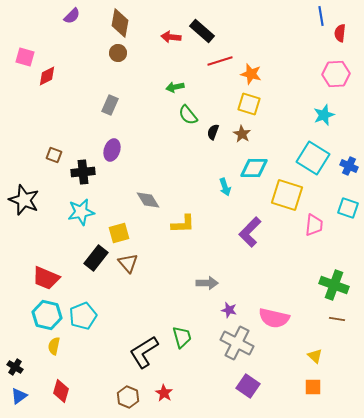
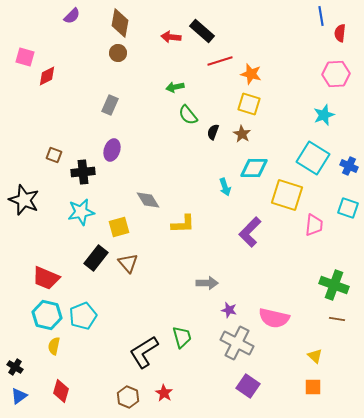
yellow square at (119, 233): moved 6 px up
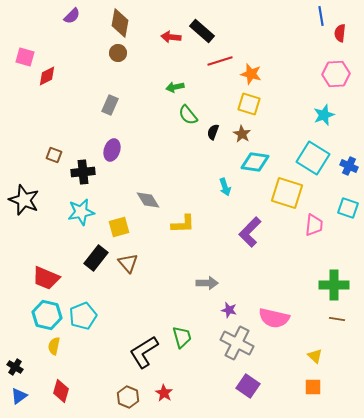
cyan diamond at (254, 168): moved 1 px right, 6 px up; rotated 8 degrees clockwise
yellow square at (287, 195): moved 2 px up
green cross at (334, 285): rotated 20 degrees counterclockwise
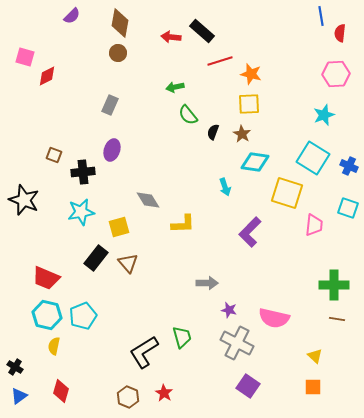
yellow square at (249, 104): rotated 20 degrees counterclockwise
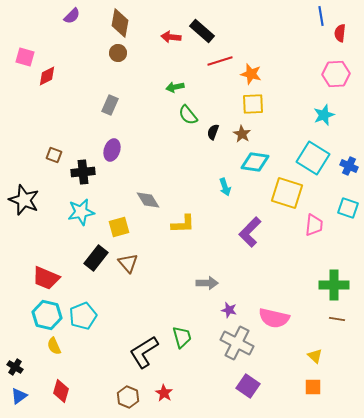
yellow square at (249, 104): moved 4 px right
yellow semicircle at (54, 346): rotated 36 degrees counterclockwise
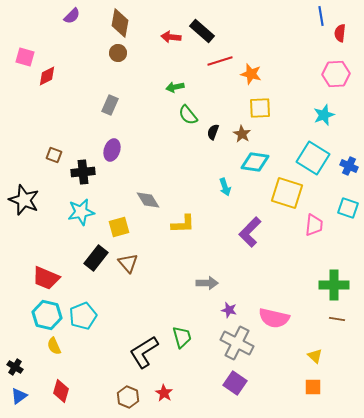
yellow square at (253, 104): moved 7 px right, 4 px down
purple square at (248, 386): moved 13 px left, 3 px up
